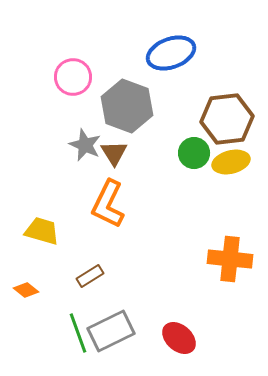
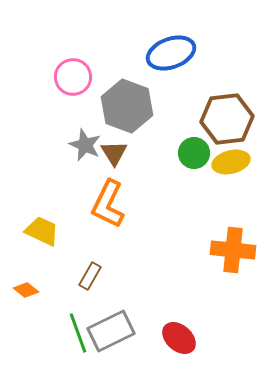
yellow trapezoid: rotated 9 degrees clockwise
orange cross: moved 3 px right, 9 px up
brown rectangle: rotated 28 degrees counterclockwise
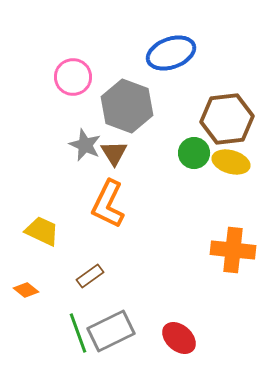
yellow ellipse: rotated 30 degrees clockwise
brown rectangle: rotated 24 degrees clockwise
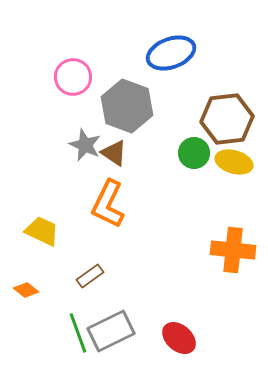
brown triangle: rotated 24 degrees counterclockwise
yellow ellipse: moved 3 px right
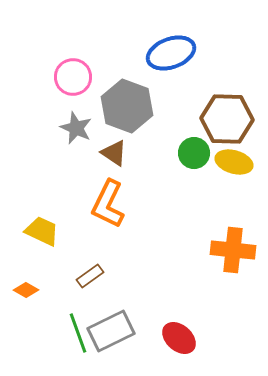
brown hexagon: rotated 9 degrees clockwise
gray star: moved 9 px left, 17 px up
orange diamond: rotated 10 degrees counterclockwise
